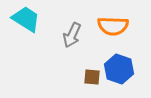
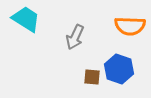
orange semicircle: moved 17 px right
gray arrow: moved 3 px right, 2 px down
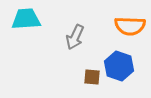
cyan trapezoid: rotated 36 degrees counterclockwise
blue hexagon: moved 3 px up
